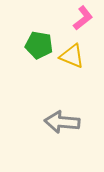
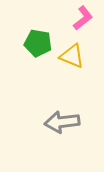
green pentagon: moved 1 px left, 2 px up
gray arrow: rotated 12 degrees counterclockwise
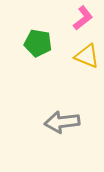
yellow triangle: moved 15 px right
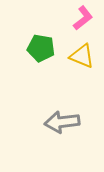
green pentagon: moved 3 px right, 5 px down
yellow triangle: moved 5 px left
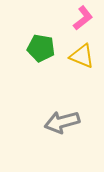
gray arrow: rotated 8 degrees counterclockwise
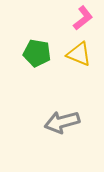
green pentagon: moved 4 px left, 5 px down
yellow triangle: moved 3 px left, 2 px up
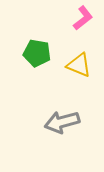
yellow triangle: moved 11 px down
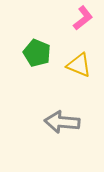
green pentagon: rotated 12 degrees clockwise
gray arrow: rotated 20 degrees clockwise
